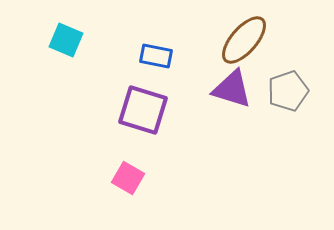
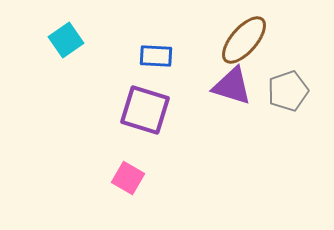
cyan square: rotated 32 degrees clockwise
blue rectangle: rotated 8 degrees counterclockwise
purple triangle: moved 3 px up
purple square: moved 2 px right
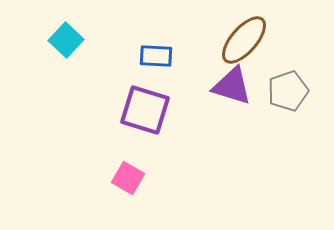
cyan square: rotated 12 degrees counterclockwise
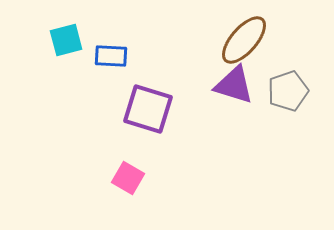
cyan square: rotated 32 degrees clockwise
blue rectangle: moved 45 px left
purple triangle: moved 2 px right, 1 px up
purple square: moved 3 px right, 1 px up
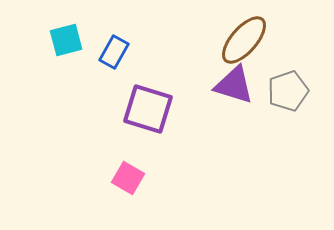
blue rectangle: moved 3 px right, 4 px up; rotated 64 degrees counterclockwise
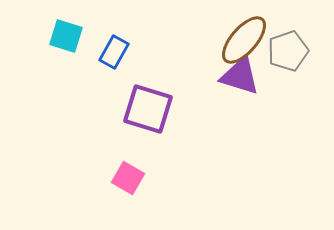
cyan square: moved 4 px up; rotated 32 degrees clockwise
purple triangle: moved 6 px right, 9 px up
gray pentagon: moved 40 px up
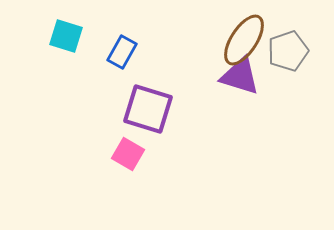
brown ellipse: rotated 8 degrees counterclockwise
blue rectangle: moved 8 px right
pink square: moved 24 px up
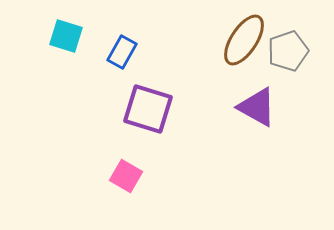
purple triangle: moved 17 px right, 31 px down; rotated 12 degrees clockwise
pink square: moved 2 px left, 22 px down
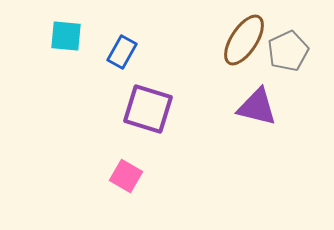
cyan square: rotated 12 degrees counterclockwise
gray pentagon: rotated 6 degrees counterclockwise
purple triangle: rotated 15 degrees counterclockwise
